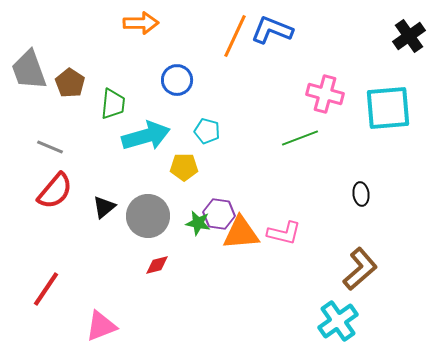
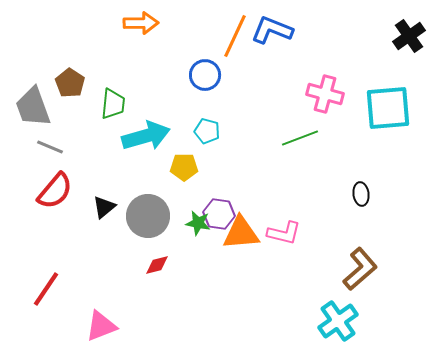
gray trapezoid: moved 4 px right, 37 px down
blue circle: moved 28 px right, 5 px up
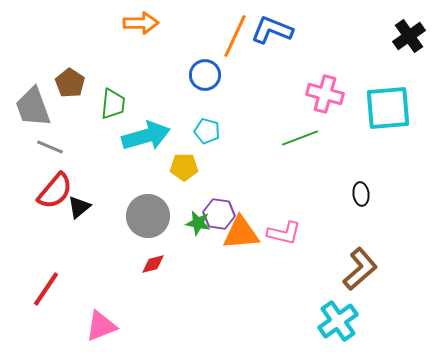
black triangle: moved 25 px left
red diamond: moved 4 px left, 1 px up
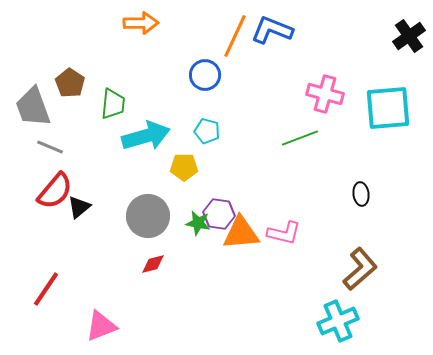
cyan cross: rotated 12 degrees clockwise
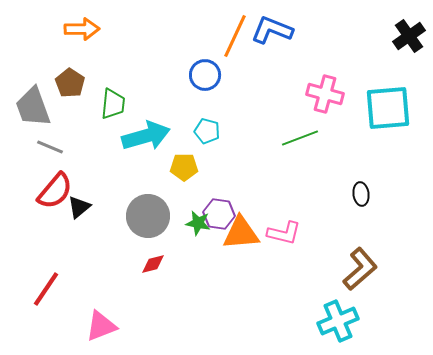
orange arrow: moved 59 px left, 6 px down
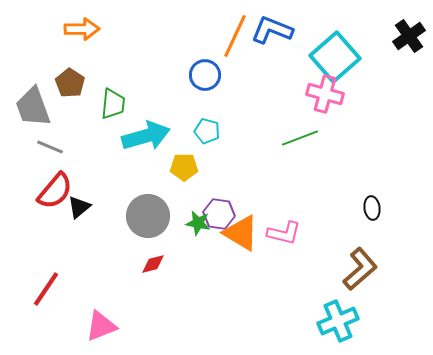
cyan square: moved 53 px left, 51 px up; rotated 36 degrees counterclockwise
black ellipse: moved 11 px right, 14 px down
orange triangle: rotated 36 degrees clockwise
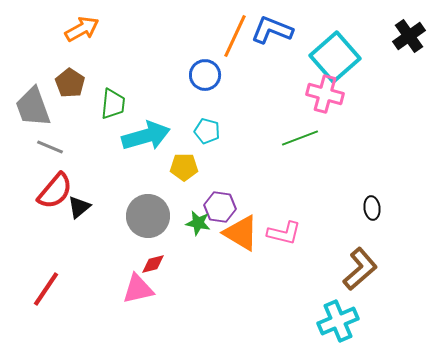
orange arrow: rotated 28 degrees counterclockwise
purple hexagon: moved 1 px right, 7 px up
pink triangle: moved 37 px right, 37 px up; rotated 8 degrees clockwise
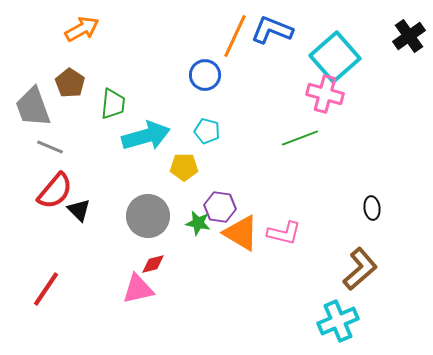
black triangle: moved 3 px down; rotated 35 degrees counterclockwise
